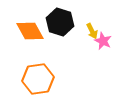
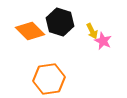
orange diamond: rotated 16 degrees counterclockwise
orange hexagon: moved 11 px right
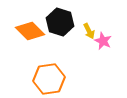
yellow arrow: moved 3 px left
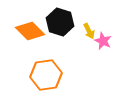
orange hexagon: moved 3 px left, 4 px up
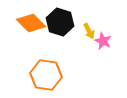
orange diamond: moved 1 px right, 8 px up
orange hexagon: rotated 16 degrees clockwise
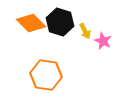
yellow arrow: moved 4 px left
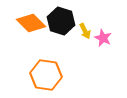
black hexagon: moved 1 px right, 1 px up
pink star: moved 3 px up
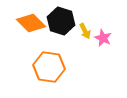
orange hexagon: moved 3 px right, 8 px up
